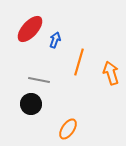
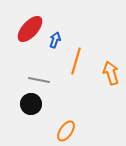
orange line: moved 3 px left, 1 px up
orange ellipse: moved 2 px left, 2 px down
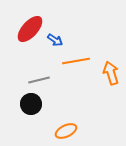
blue arrow: rotated 105 degrees clockwise
orange line: rotated 64 degrees clockwise
gray line: rotated 25 degrees counterclockwise
orange ellipse: rotated 30 degrees clockwise
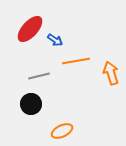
gray line: moved 4 px up
orange ellipse: moved 4 px left
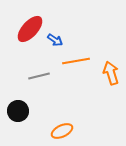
black circle: moved 13 px left, 7 px down
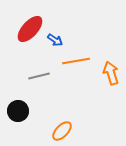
orange ellipse: rotated 20 degrees counterclockwise
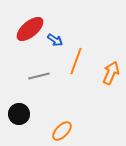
red ellipse: rotated 8 degrees clockwise
orange line: rotated 60 degrees counterclockwise
orange arrow: rotated 40 degrees clockwise
black circle: moved 1 px right, 3 px down
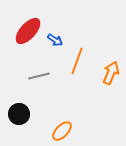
red ellipse: moved 2 px left, 2 px down; rotated 8 degrees counterclockwise
orange line: moved 1 px right
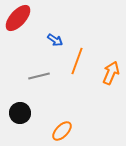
red ellipse: moved 10 px left, 13 px up
black circle: moved 1 px right, 1 px up
